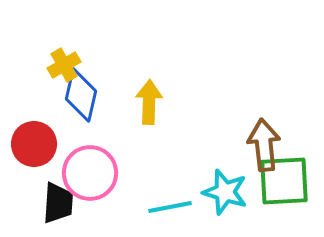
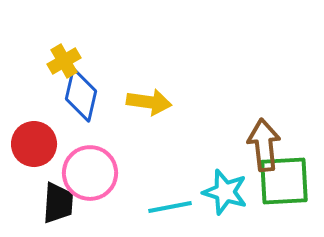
yellow cross: moved 4 px up
yellow arrow: rotated 96 degrees clockwise
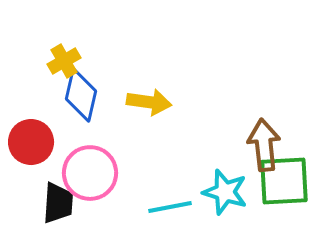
red circle: moved 3 px left, 2 px up
